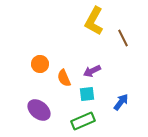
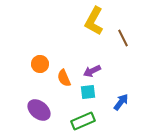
cyan square: moved 1 px right, 2 px up
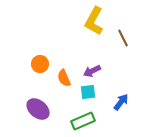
purple ellipse: moved 1 px left, 1 px up
